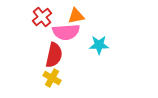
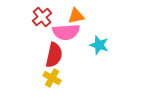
cyan star: rotated 18 degrees clockwise
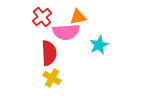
orange triangle: moved 2 px right, 1 px down
cyan star: rotated 30 degrees clockwise
red semicircle: moved 5 px left, 2 px up; rotated 15 degrees counterclockwise
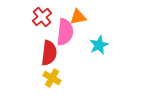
pink semicircle: moved 1 px left; rotated 80 degrees counterclockwise
red semicircle: rotated 10 degrees clockwise
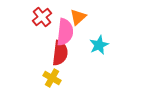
orange triangle: rotated 30 degrees counterclockwise
red semicircle: moved 11 px right
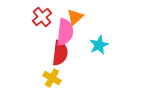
orange triangle: moved 3 px left
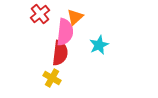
red cross: moved 2 px left, 3 px up
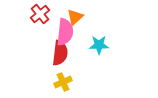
cyan star: rotated 24 degrees clockwise
yellow cross: moved 11 px right, 4 px down; rotated 36 degrees clockwise
